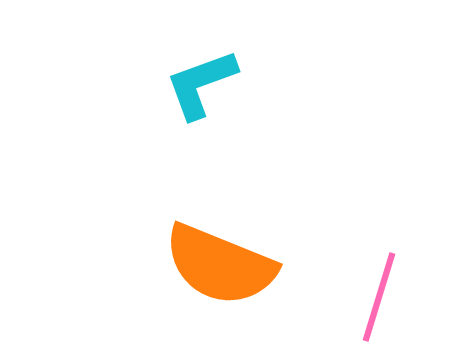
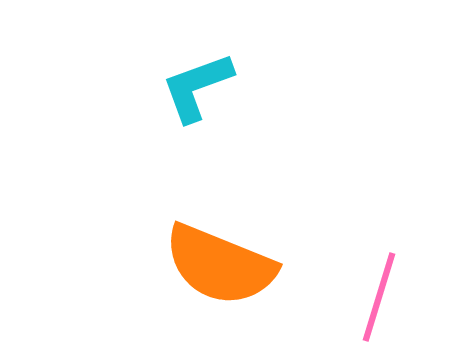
cyan L-shape: moved 4 px left, 3 px down
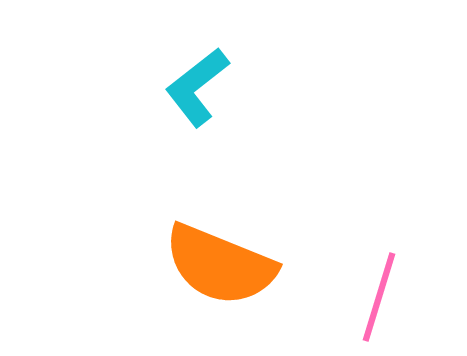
cyan L-shape: rotated 18 degrees counterclockwise
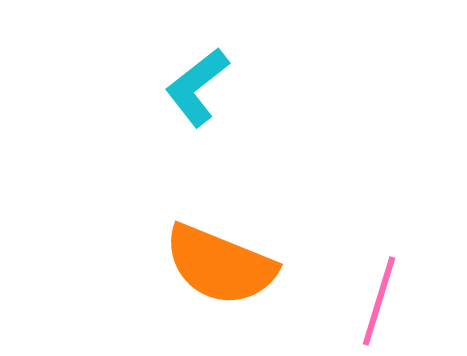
pink line: moved 4 px down
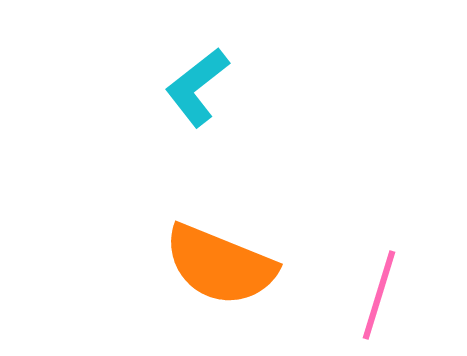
pink line: moved 6 px up
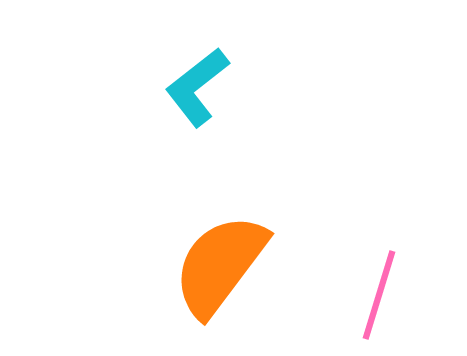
orange semicircle: rotated 105 degrees clockwise
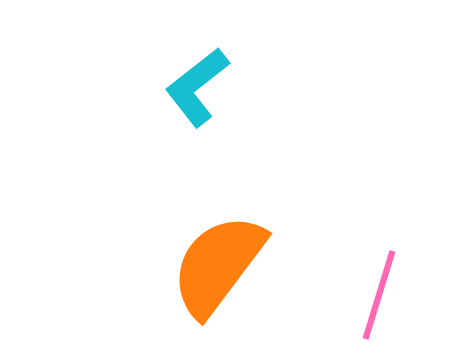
orange semicircle: moved 2 px left
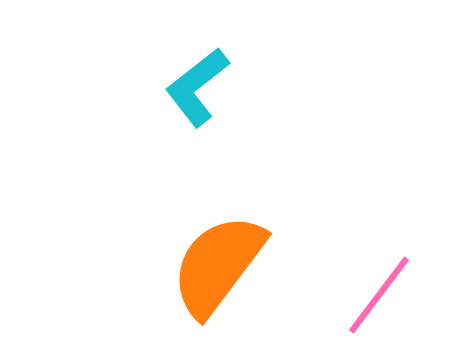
pink line: rotated 20 degrees clockwise
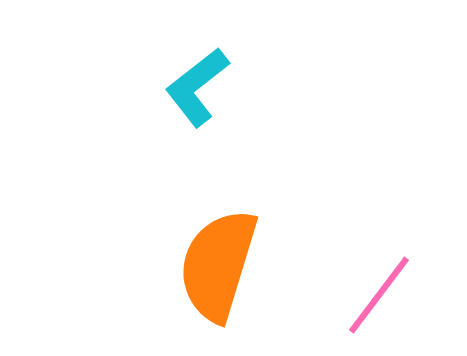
orange semicircle: rotated 20 degrees counterclockwise
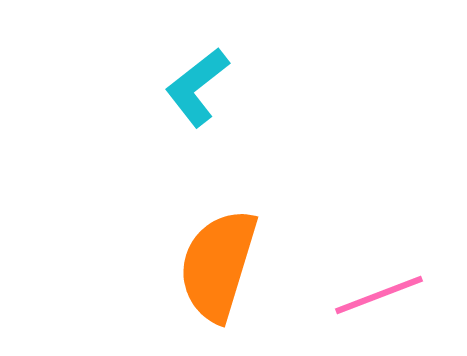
pink line: rotated 32 degrees clockwise
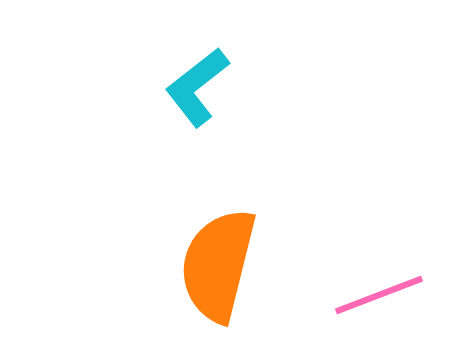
orange semicircle: rotated 3 degrees counterclockwise
